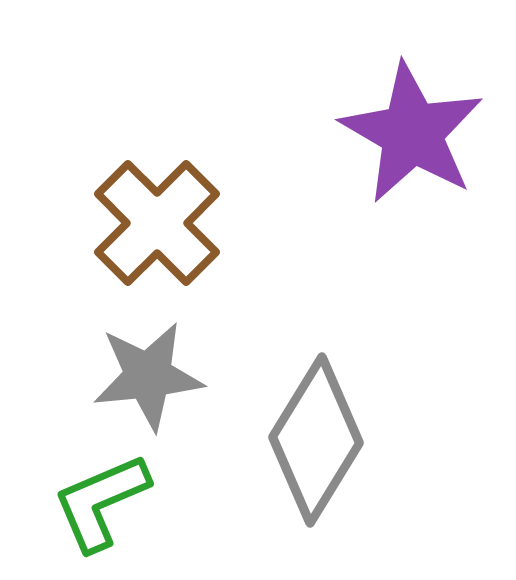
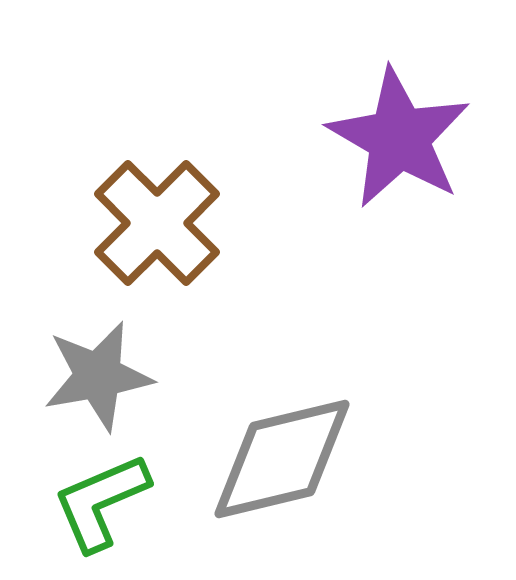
purple star: moved 13 px left, 5 px down
gray star: moved 50 px left; rotated 4 degrees counterclockwise
gray diamond: moved 34 px left, 19 px down; rotated 45 degrees clockwise
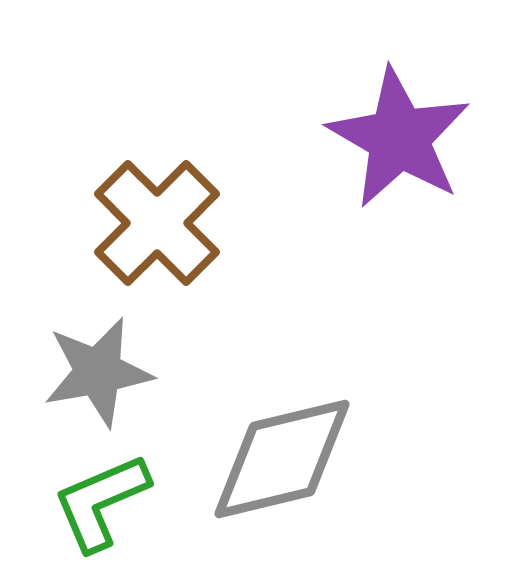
gray star: moved 4 px up
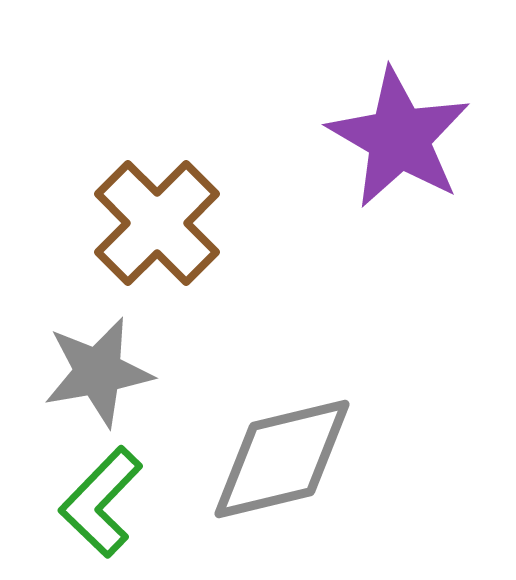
green L-shape: rotated 23 degrees counterclockwise
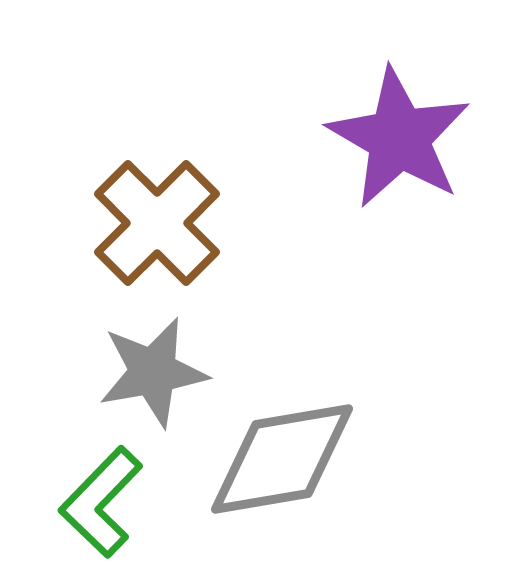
gray star: moved 55 px right
gray diamond: rotated 4 degrees clockwise
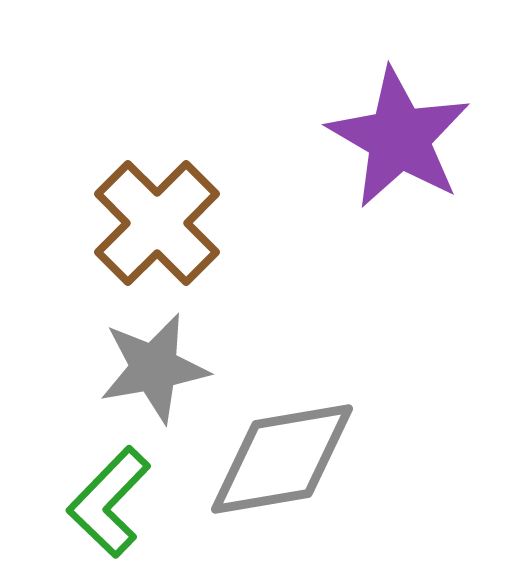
gray star: moved 1 px right, 4 px up
green L-shape: moved 8 px right
